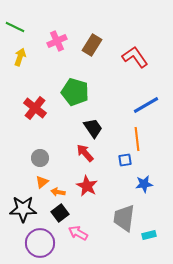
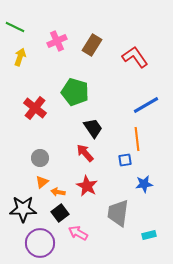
gray trapezoid: moved 6 px left, 5 px up
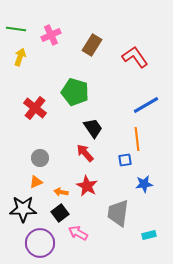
green line: moved 1 px right, 2 px down; rotated 18 degrees counterclockwise
pink cross: moved 6 px left, 6 px up
orange triangle: moved 6 px left; rotated 16 degrees clockwise
orange arrow: moved 3 px right
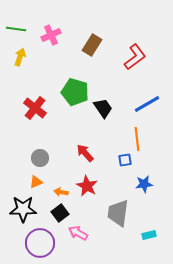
red L-shape: rotated 88 degrees clockwise
blue line: moved 1 px right, 1 px up
black trapezoid: moved 10 px right, 20 px up
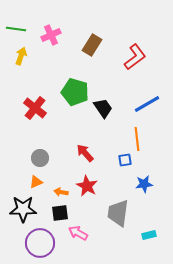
yellow arrow: moved 1 px right, 1 px up
black square: rotated 30 degrees clockwise
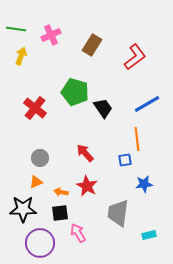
pink arrow: rotated 30 degrees clockwise
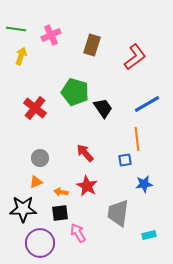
brown rectangle: rotated 15 degrees counterclockwise
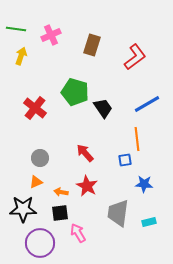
blue star: rotated 12 degrees clockwise
cyan rectangle: moved 13 px up
